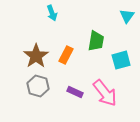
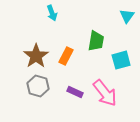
orange rectangle: moved 1 px down
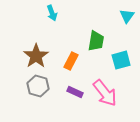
orange rectangle: moved 5 px right, 5 px down
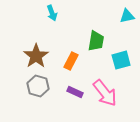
cyan triangle: rotated 42 degrees clockwise
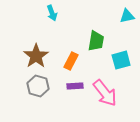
purple rectangle: moved 6 px up; rotated 28 degrees counterclockwise
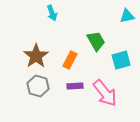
green trapezoid: rotated 40 degrees counterclockwise
orange rectangle: moved 1 px left, 1 px up
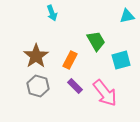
purple rectangle: rotated 49 degrees clockwise
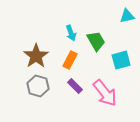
cyan arrow: moved 19 px right, 20 px down
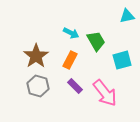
cyan arrow: rotated 42 degrees counterclockwise
cyan square: moved 1 px right
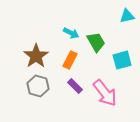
green trapezoid: moved 1 px down
